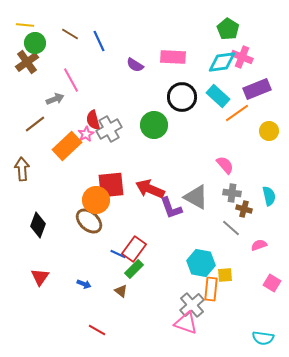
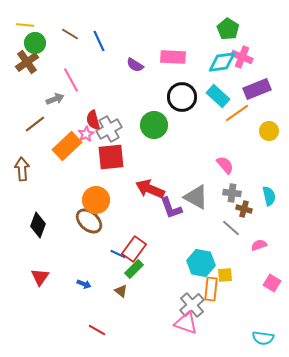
red square at (111, 185): moved 28 px up
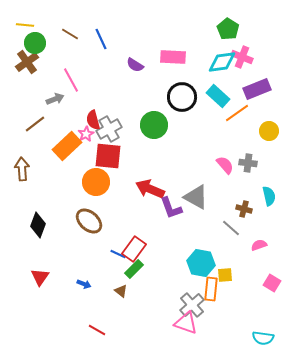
blue line at (99, 41): moved 2 px right, 2 px up
red square at (111, 157): moved 3 px left, 1 px up; rotated 12 degrees clockwise
gray cross at (232, 193): moved 16 px right, 30 px up
orange circle at (96, 200): moved 18 px up
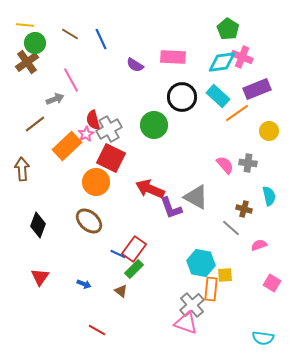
red square at (108, 156): moved 3 px right, 2 px down; rotated 20 degrees clockwise
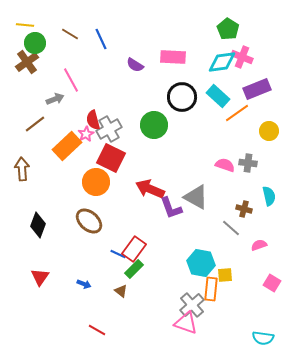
pink semicircle at (225, 165): rotated 30 degrees counterclockwise
